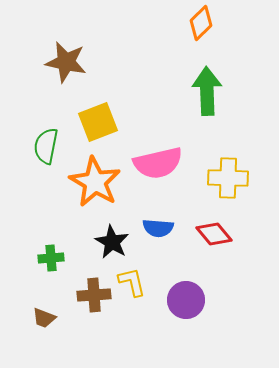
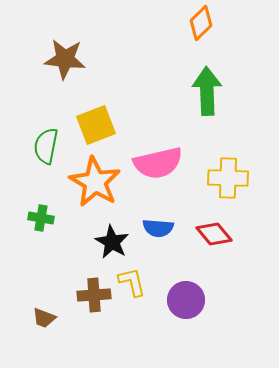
brown star: moved 1 px left, 3 px up; rotated 6 degrees counterclockwise
yellow square: moved 2 px left, 3 px down
green cross: moved 10 px left, 40 px up; rotated 15 degrees clockwise
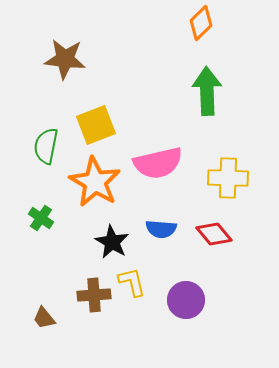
green cross: rotated 25 degrees clockwise
blue semicircle: moved 3 px right, 1 px down
brown trapezoid: rotated 30 degrees clockwise
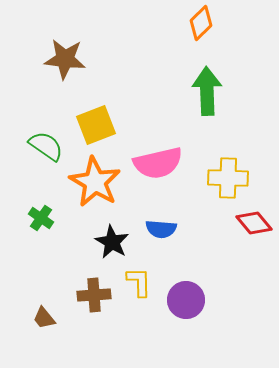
green semicircle: rotated 114 degrees clockwise
red diamond: moved 40 px right, 11 px up
yellow L-shape: moved 7 px right; rotated 12 degrees clockwise
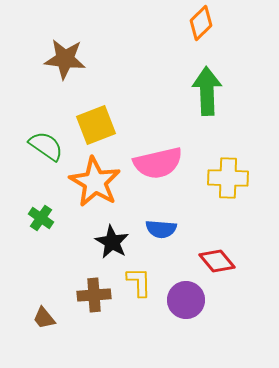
red diamond: moved 37 px left, 38 px down
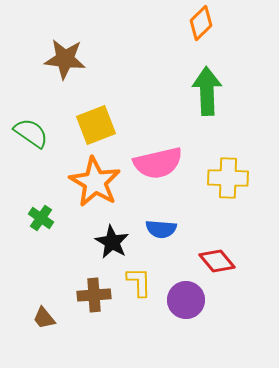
green semicircle: moved 15 px left, 13 px up
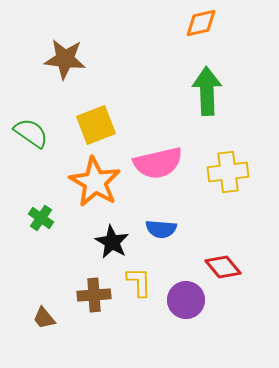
orange diamond: rotated 32 degrees clockwise
yellow cross: moved 6 px up; rotated 9 degrees counterclockwise
red diamond: moved 6 px right, 6 px down
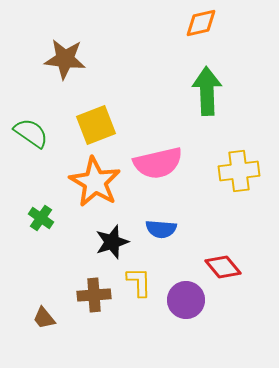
yellow cross: moved 11 px right, 1 px up
black star: rotated 24 degrees clockwise
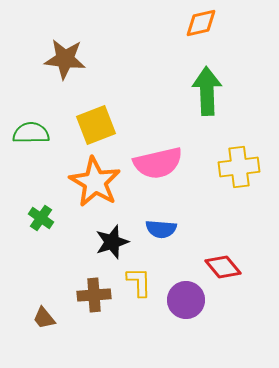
green semicircle: rotated 36 degrees counterclockwise
yellow cross: moved 4 px up
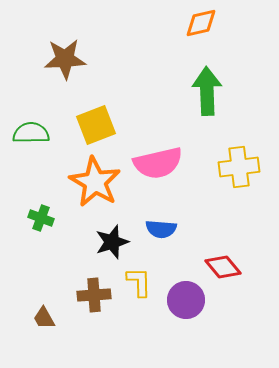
brown star: rotated 9 degrees counterclockwise
green cross: rotated 15 degrees counterclockwise
brown trapezoid: rotated 10 degrees clockwise
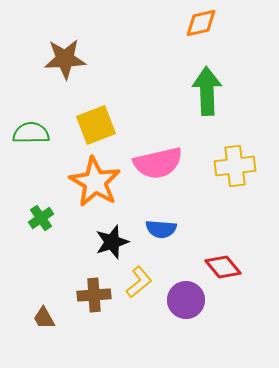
yellow cross: moved 4 px left, 1 px up
green cross: rotated 35 degrees clockwise
yellow L-shape: rotated 52 degrees clockwise
